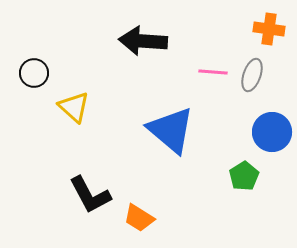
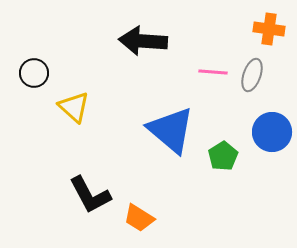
green pentagon: moved 21 px left, 20 px up
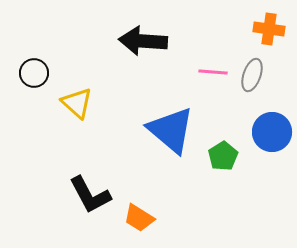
yellow triangle: moved 3 px right, 4 px up
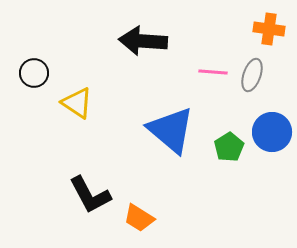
yellow triangle: rotated 8 degrees counterclockwise
green pentagon: moved 6 px right, 9 px up
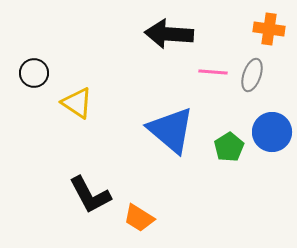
black arrow: moved 26 px right, 7 px up
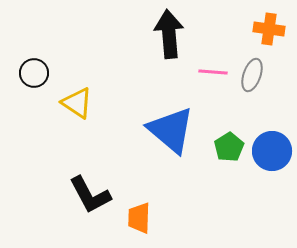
black arrow: rotated 81 degrees clockwise
blue circle: moved 19 px down
orange trapezoid: rotated 60 degrees clockwise
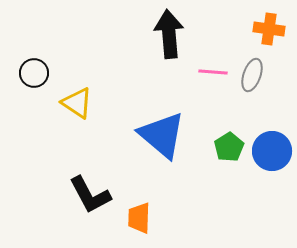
blue triangle: moved 9 px left, 5 px down
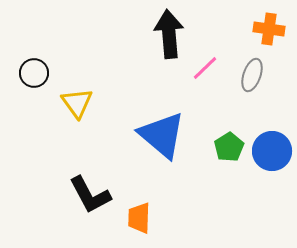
pink line: moved 8 px left, 4 px up; rotated 48 degrees counterclockwise
yellow triangle: rotated 20 degrees clockwise
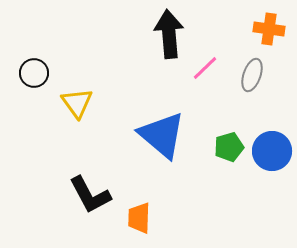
green pentagon: rotated 16 degrees clockwise
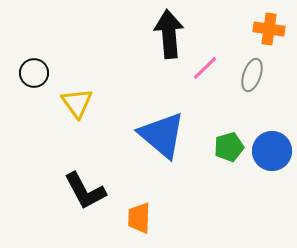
black L-shape: moved 5 px left, 4 px up
